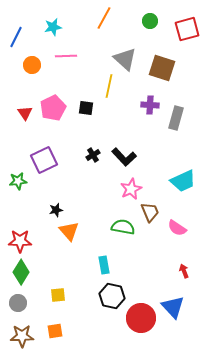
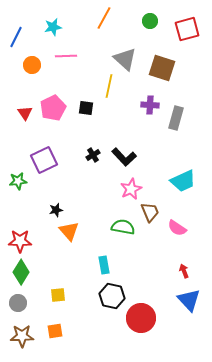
blue triangle: moved 16 px right, 7 px up
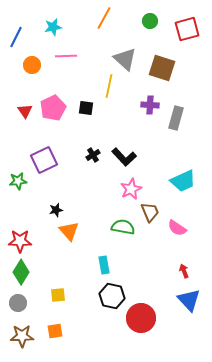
red triangle: moved 2 px up
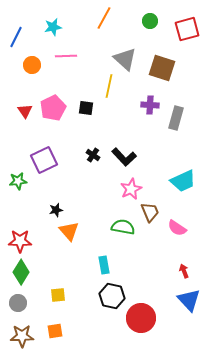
black cross: rotated 24 degrees counterclockwise
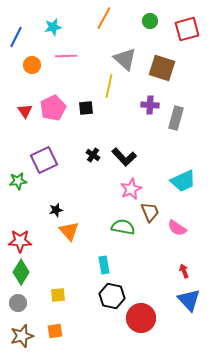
black square: rotated 14 degrees counterclockwise
brown star: rotated 15 degrees counterclockwise
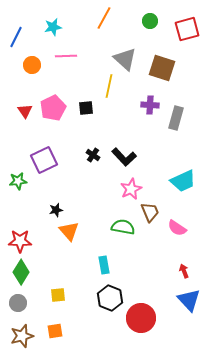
black hexagon: moved 2 px left, 2 px down; rotated 10 degrees clockwise
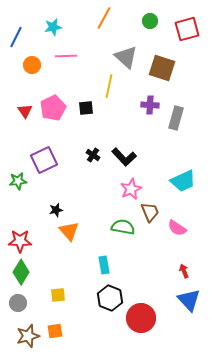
gray triangle: moved 1 px right, 2 px up
brown star: moved 6 px right
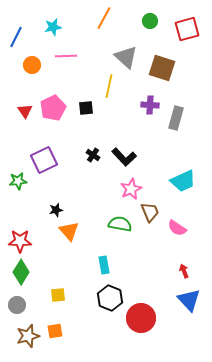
green semicircle: moved 3 px left, 3 px up
gray circle: moved 1 px left, 2 px down
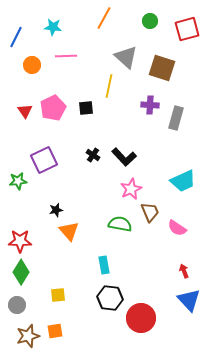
cyan star: rotated 18 degrees clockwise
black hexagon: rotated 15 degrees counterclockwise
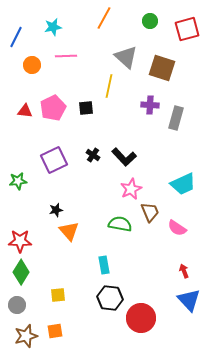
cyan star: rotated 18 degrees counterclockwise
red triangle: rotated 49 degrees counterclockwise
purple square: moved 10 px right
cyan trapezoid: moved 3 px down
brown star: moved 2 px left
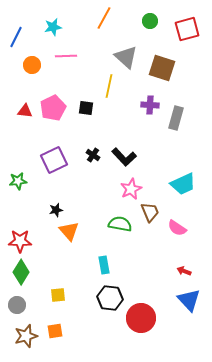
black square: rotated 14 degrees clockwise
red arrow: rotated 48 degrees counterclockwise
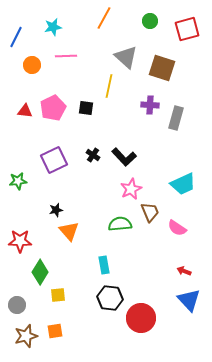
green semicircle: rotated 15 degrees counterclockwise
green diamond: moved 19 px right
